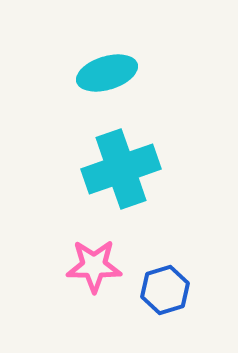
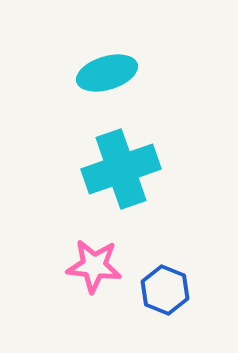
pink star: rotated 6 degrees clockwise
blue hexagon: rotated 21 degrees counterclockwise
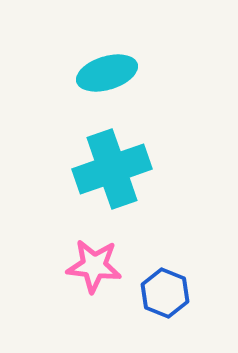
cyan cross: moved 9 px left
blue hexagon: moved 3 px down
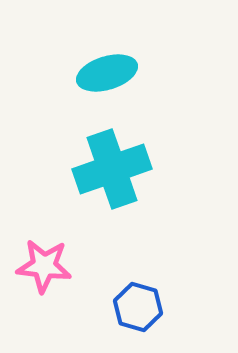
pink star: moved 50 px left
blue hexagon: moved 27 px left, 14 px down; rotated 6 degrees counterclockwise
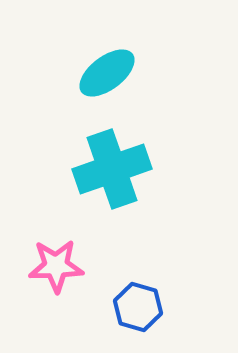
cyan ellipse: rotated 20 degrees counterclockwise
pink star: moved 12 px right; rotated 8 degrees counterclockwise
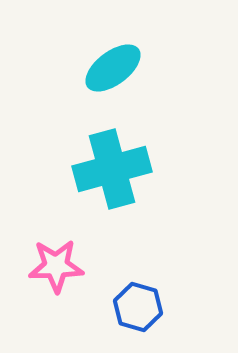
cyan ellipse: moved 6 px right, 5 px up
cyan cross: rotated 4 degrees clockwise
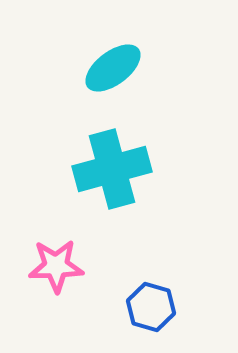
blue hexagon: moved 13 px right
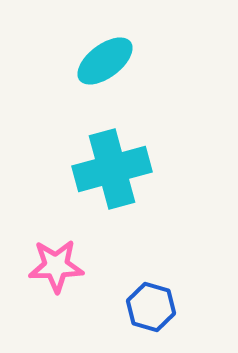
cyan ellipse: moved 8 px left, 7 px up
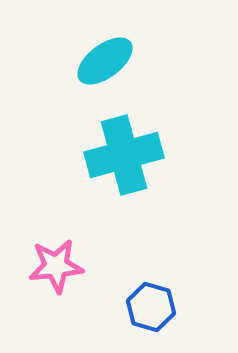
cyan cross: moved 12 px right, 14 px up
pink star: rotated 4 degrees counterclockwise
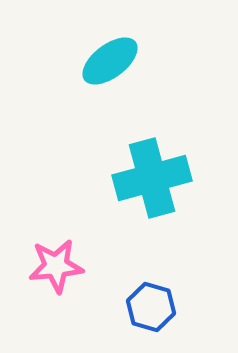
cyan ellipse: moved 5 px right
cyan cross: moved 28 px right, 23 px down
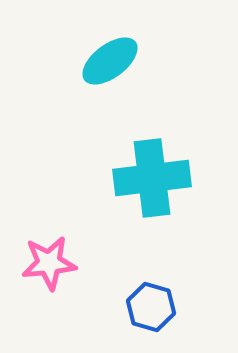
cyan cross: rotated 8 degrees clockwise
pink star: moved 7 px left, 3 px up
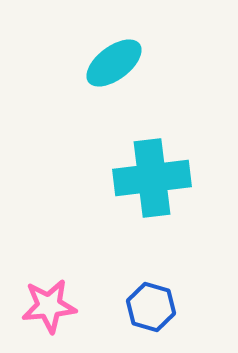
cyan ellipse: moved 4 px right, 2 px down
pink star: moved 43 px down
